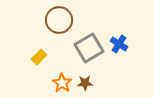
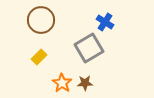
brown circle: moved 18 px left
blue cross: moved 14 px left, 22 px up
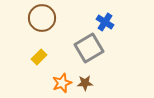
brown circle: moved 1 px right, 2 px up
orange star: rotated 18 degrees clockwise
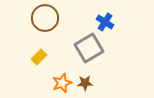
brown circle: moved 3 px right
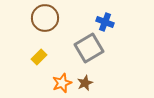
blue cross: rotated 12 degrees counterclockwise
brown star: rotated 21 degrees counterclockwise
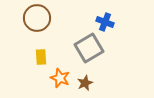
brown circle: moved 8 px left
yellow rectangle: moved 2 px right; rotated 49 degrees counterclockwise
orange star: moved 2 px left, 5 px up; rotated 30 degrees counterclockwise
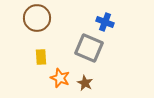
gray square: rotated 36 degrees counterclockwise
brown star: rotated 21 degrees counterclockwise
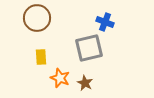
gray square: rotated 36 degrees counterclockwise
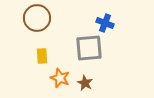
blue cross: moved 1 px down
gray square: rotated 8 degrees clockwise
yellow rectangle: moved 1 px right, 1 px up
